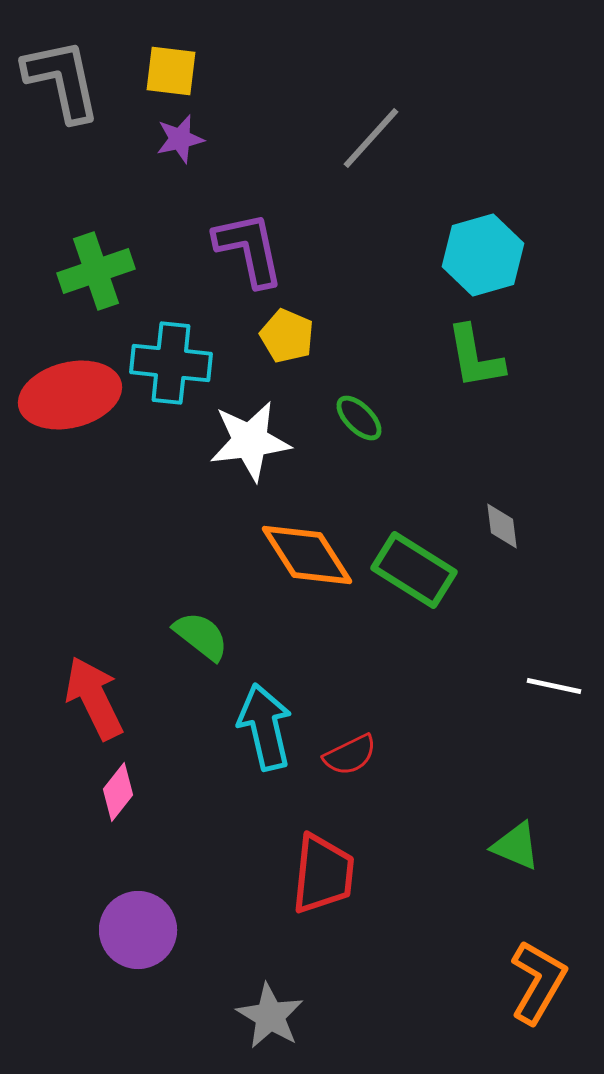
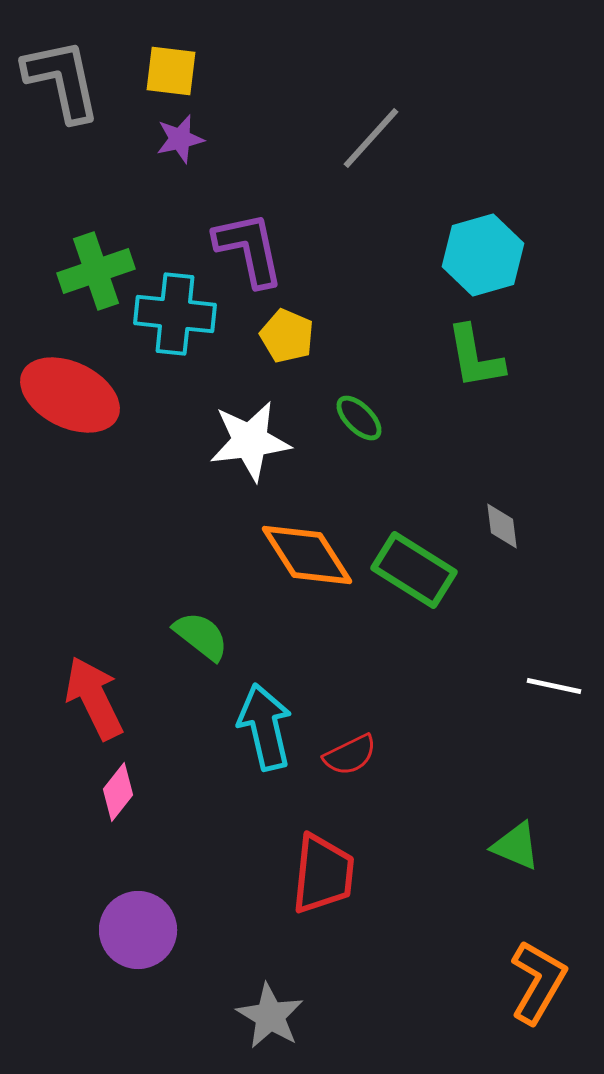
cyan cross: moved 4 px right, 49 px up
red ellipse: rotated 40 degrees clockwise
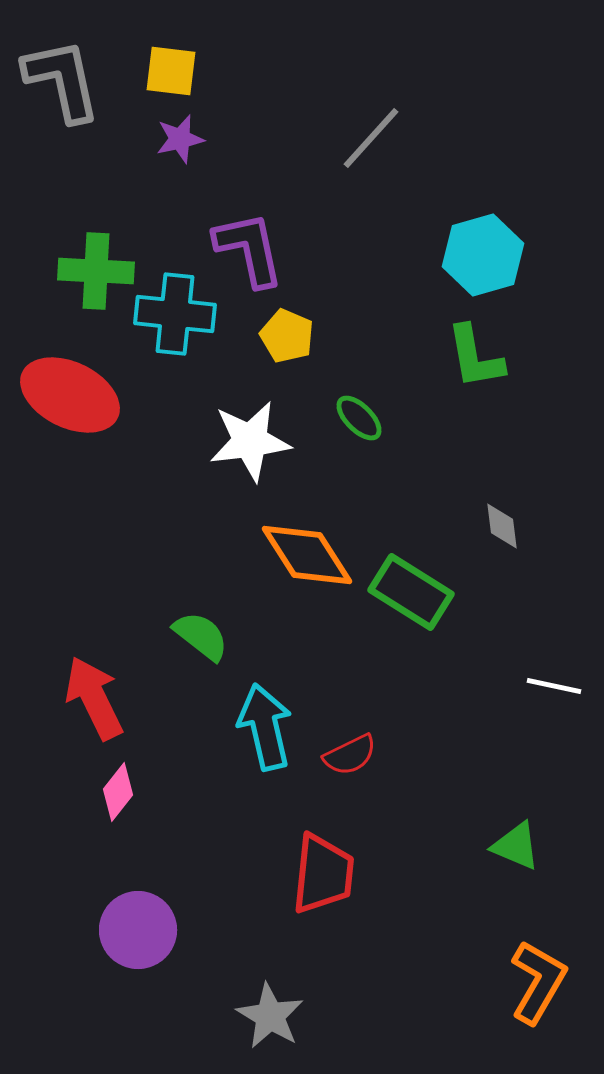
green cross: rotated 22 degrees clockwise
green rectangle: moved 3 px left, 22 px down
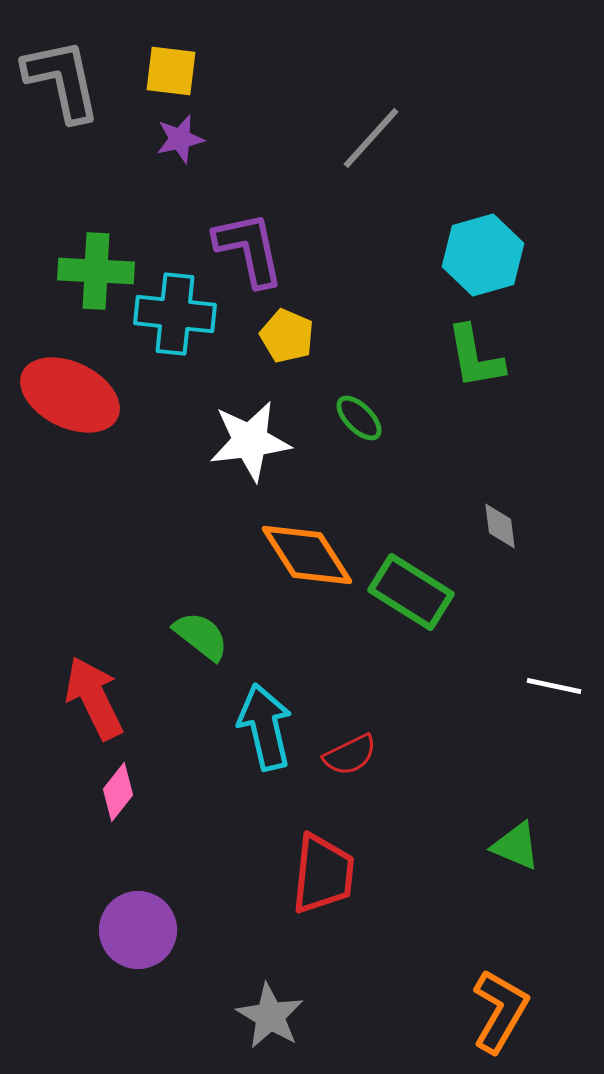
gray diamond: moved 2 px left
orange L-shape: moved 38 px left, 29 px down
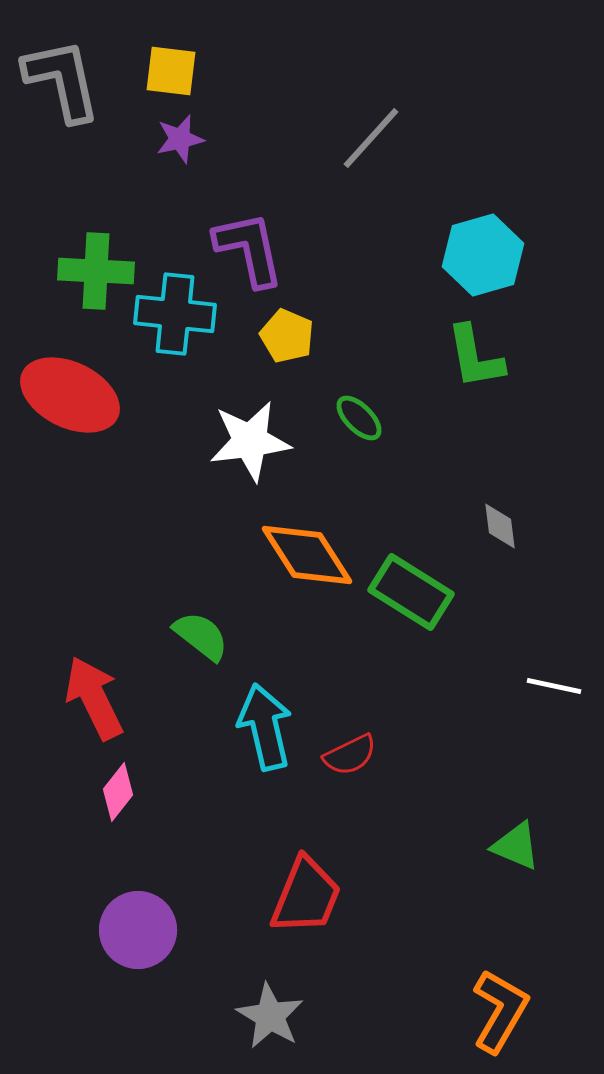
red trapezoid: moved 17 px left, 22 px down; rotated 16 degrees clockwise
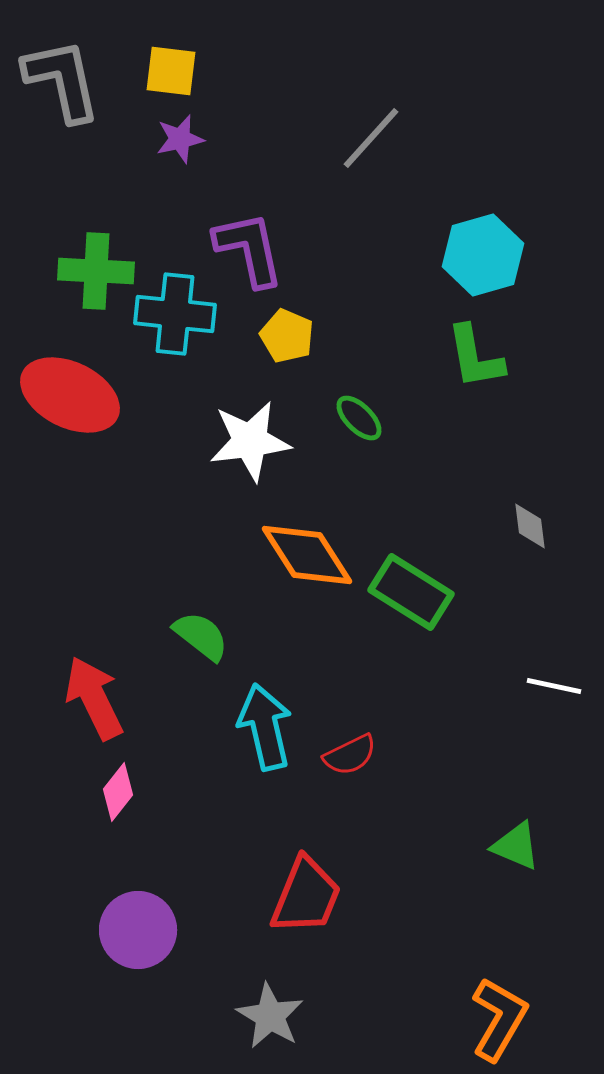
gray diamond: moved 30 px right
orange L-shape: moved 1 px left, 8 px down
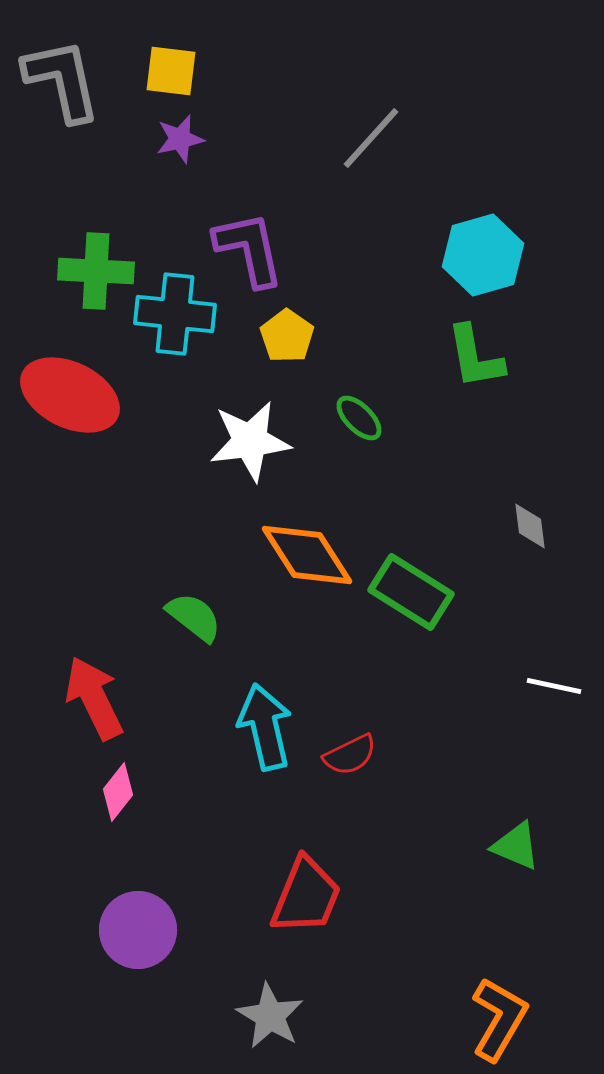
yellow pentagon: rotated 12 degrees clockwise
green semicircle: moved 7 px left, 19 px up
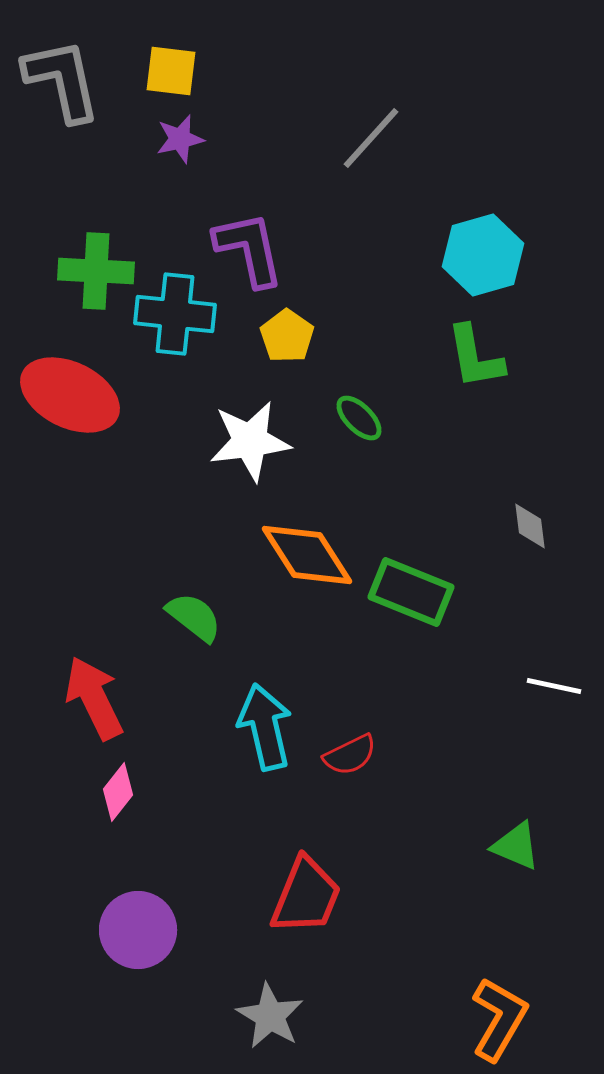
green rectangle: rotated 10 degrees counterclockwise
